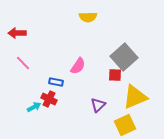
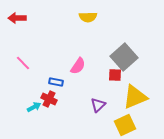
red arrow: moved 15 px up
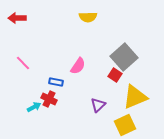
red square: rotated 32 degrees clockwise
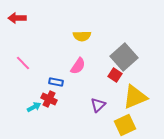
yellow semicircle: moved 6 px left, 19 px down
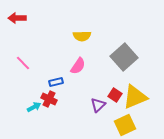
red square: moved 20 px down
blue rectangle: rotated 24 degrees counterclockwise
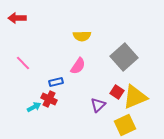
red square: moved 2 px right, 3 px up
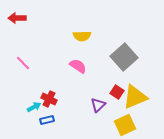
pink semicircle: rotated 90 degrees counterclockwise
blue rectangle: moved 9 px left, 38 px down
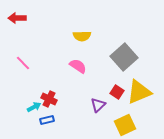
yellow triangle: moved 4 px right, 5 px up
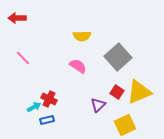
gray square: moved 6 px left
pink line: moved 5 px up
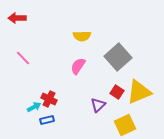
pink semicircle: rotated 90 degrees counterclockwise
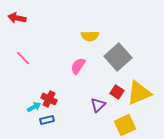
red arrow: rotated 12 degrees clockwise
yellow semicircle: moved 8 px right
yellow triangle: moved 1 px down
